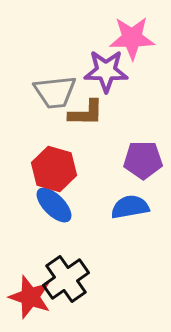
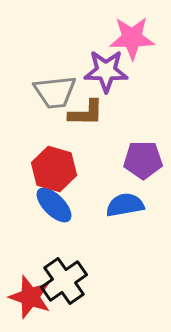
blue semicircle: moved 5 px left, 2 px up
black cross: moved 2 px left, 2 px down
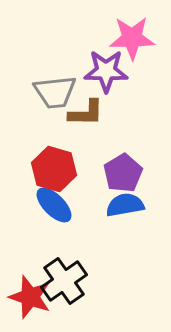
purple pentagon: moved 20 px left, 13 px down; rotated 30 degrees counterclockwise
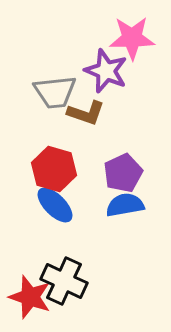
purple star: rotated 21 degrees clockwise
brown L-shape: rotated 18 degrees clockwise
purple pentagon: rotated 6 degrees clockwise
blue ellipse: moved 1 px right
black cross: rotated 30 degrees counterclockwise
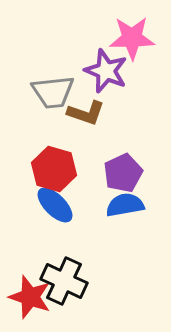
gray trapezoid: moved 2 px left
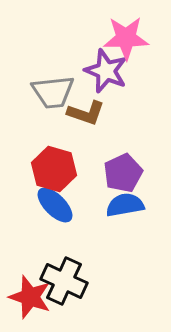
pink star: moved 6 px left
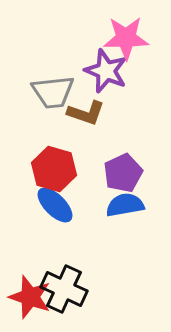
black cross: moved 8 px down
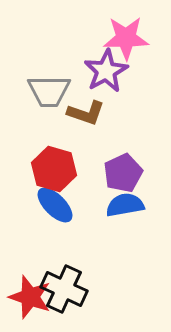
purple star: rotated 21 degrees clockwise
gray trapezoid: moved 4 px left, 1 px up; rotated 6 degrees clockwise
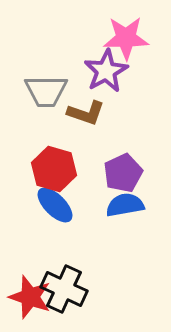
gray trapezoid: moved 3 px left
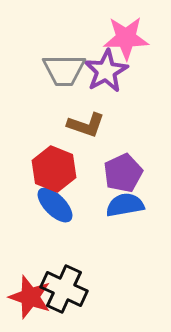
gray trapezoid: moved 18 px right, 21 px up
brown L-shape: moved 12 px down
red hexagon: rotated 6 degrees clockwise
